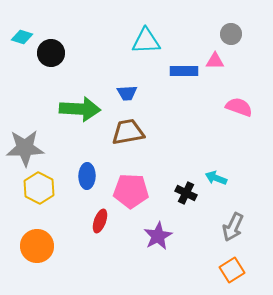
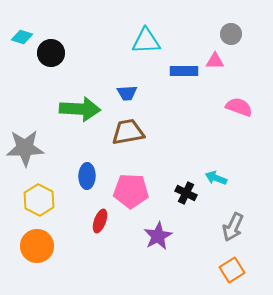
yellow hexagon: moved 12 px down
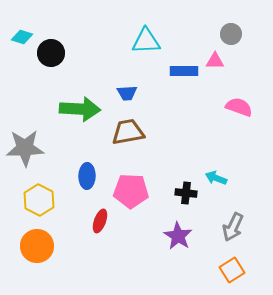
black cross: rotated 20 degrees counterclockwise
purple star: moved 20 px right; rotated 12 degrees counterclockwise
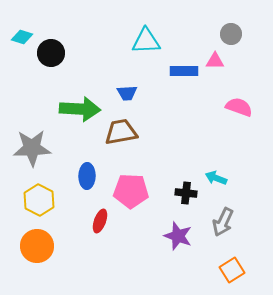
brown trapezoid: moved 7 px left
gray star: moved 7 px right
gray arrow: moved 10 px left, 5 px up
purple star: rotated 12 degrees counterclockwise
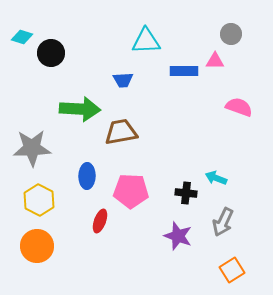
blue trapezoid: moved 4 px left, 13 px up
